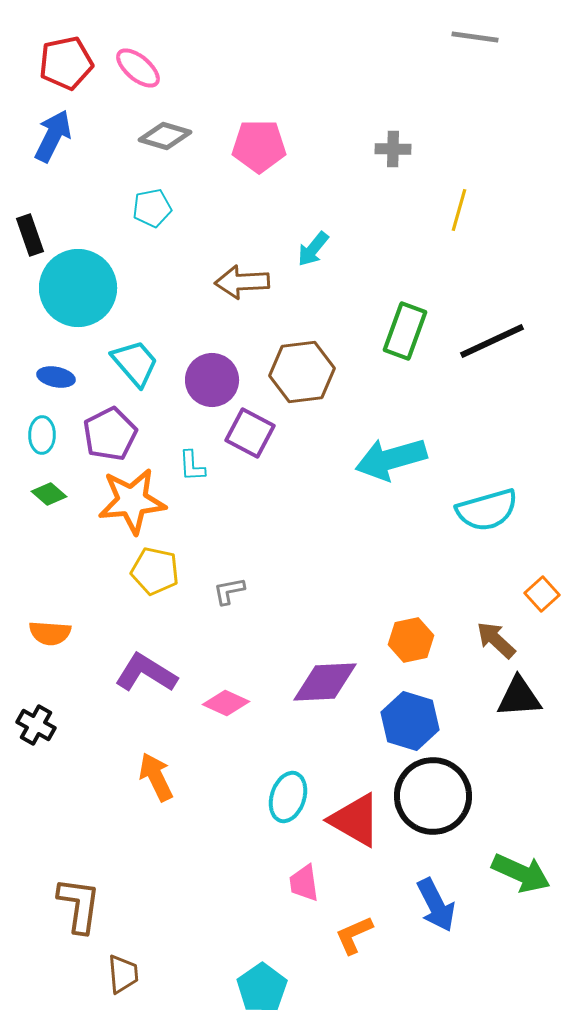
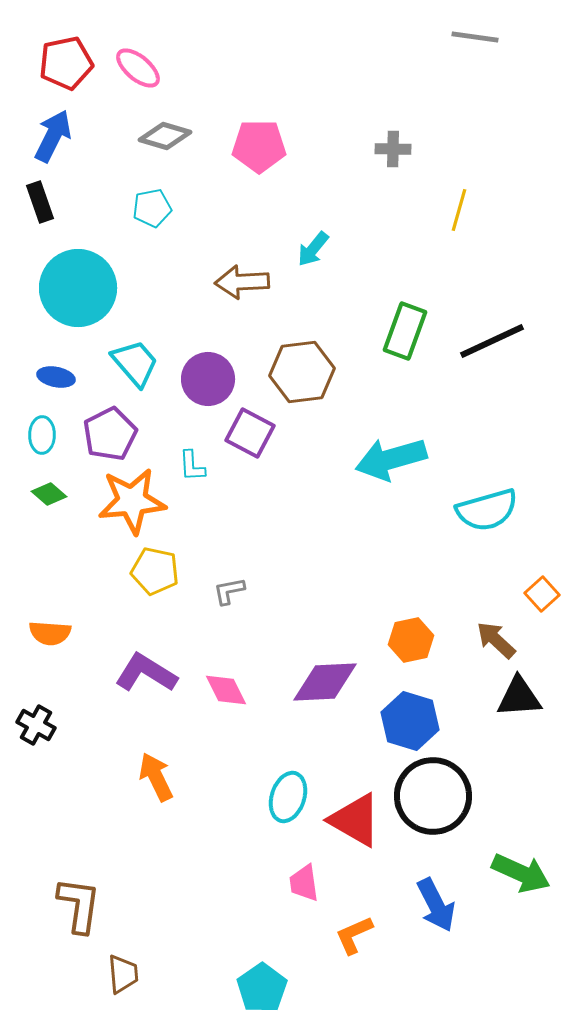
black rectangle at (30, 235): moved 10 px right, 33 px up
purple circle at (212, 380): moved 4 px left, 1 px up
pink diamond at (226, 703): moved 13 px up; rotated 39 degrees clockwise
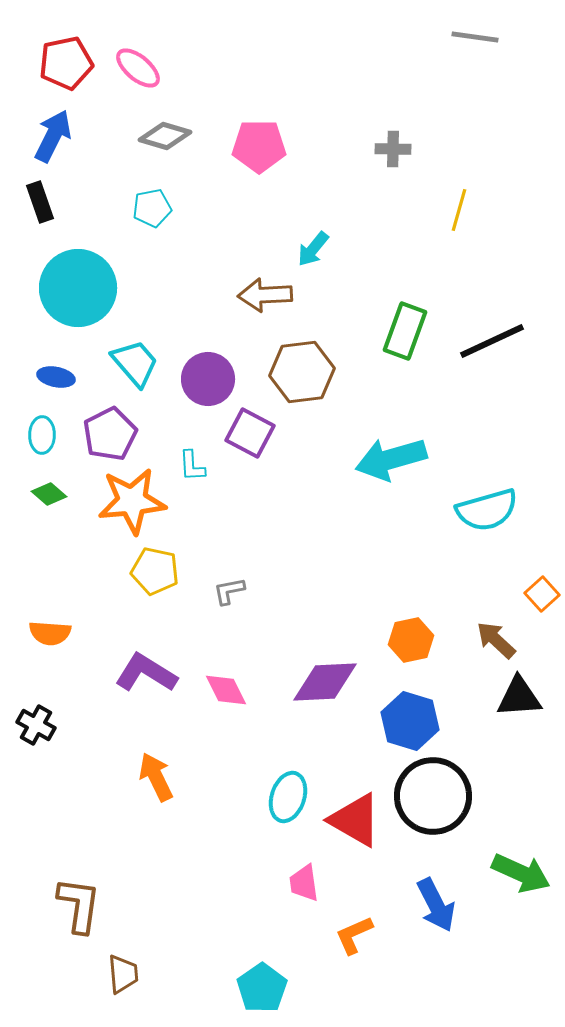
brown arrow at (242, 282): moved 23 px right, 13 px down
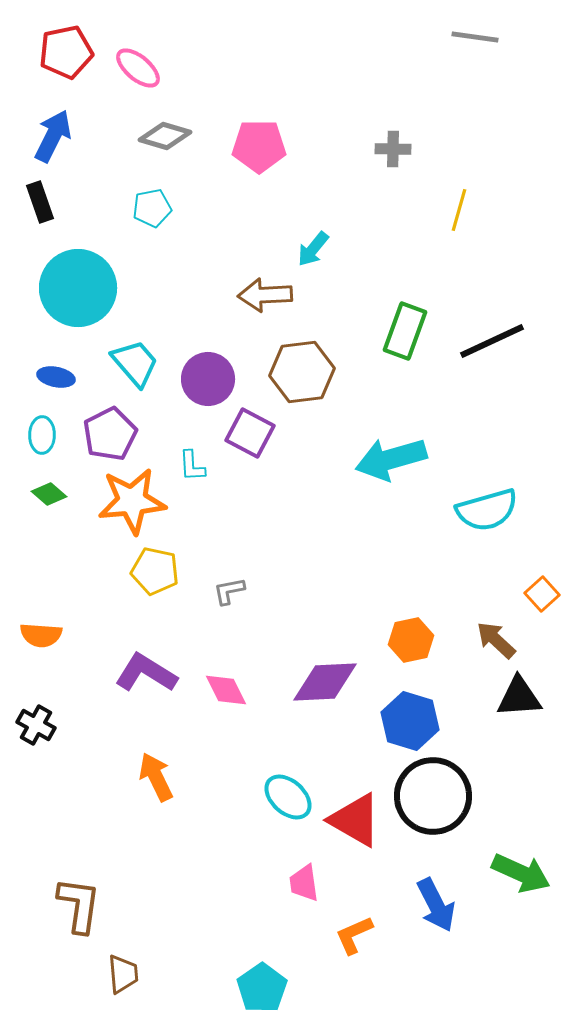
red pentagon at (66, 63): moved 11 px up
orange semicircle at (50, 633): moved 9 px left, 2 px down
cyan ellipse at (288, 797): rotated 66 degrees counterclockwise
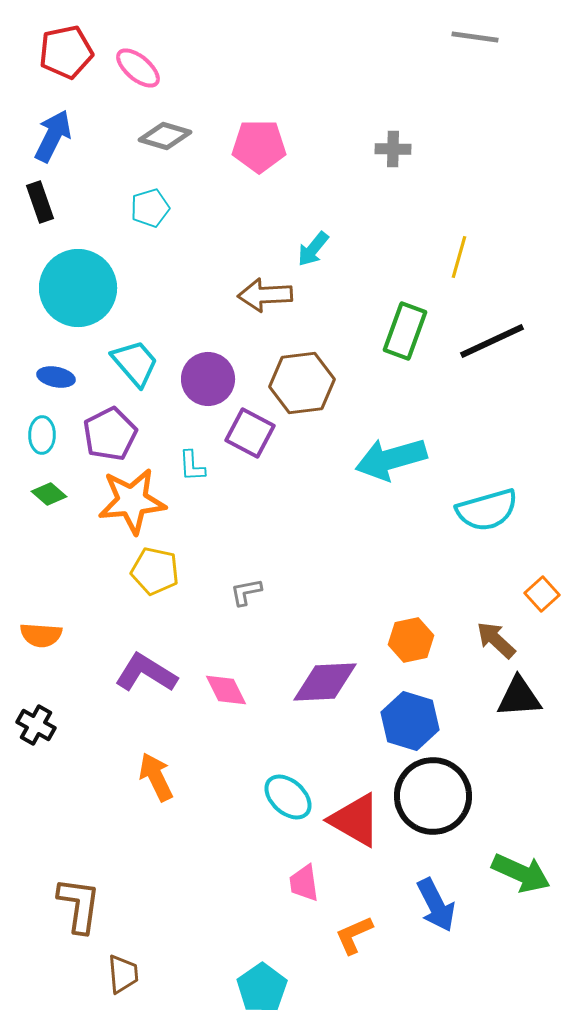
cyan pentagon at (152, 208): moved 2 px left; rotated 6 degrees counterclockwise
yellow line at (459, 210): moved 47 px down
brown hexagon at (302, 372): moved 11 px down
gray L-shape at (229, 591): moved 17 px right, 1 px down
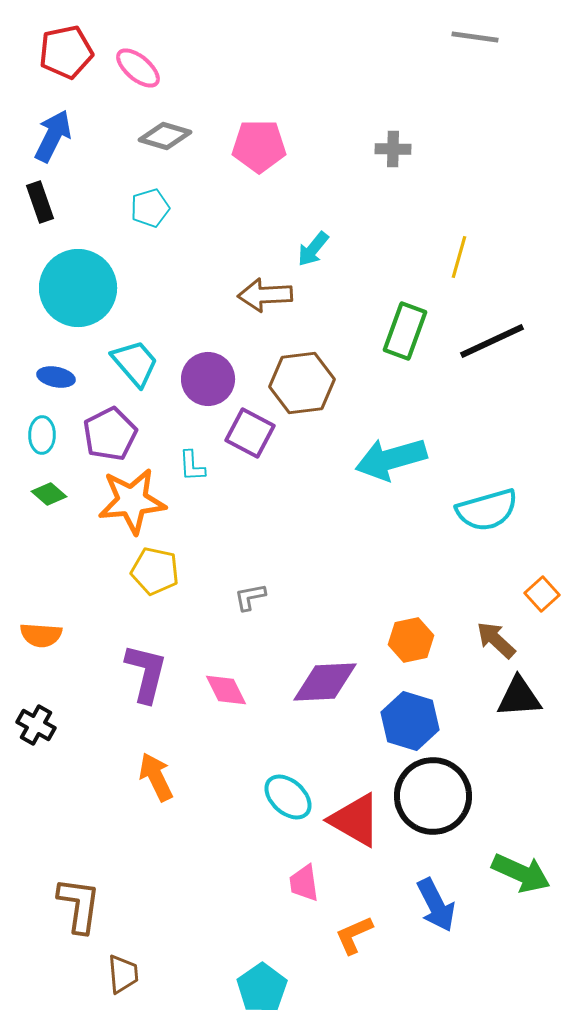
gray L-shape at (246, 592): moved 4 px right, 5 px down
purple L-shape at (146, 673): rotated 72 degrees clockwise
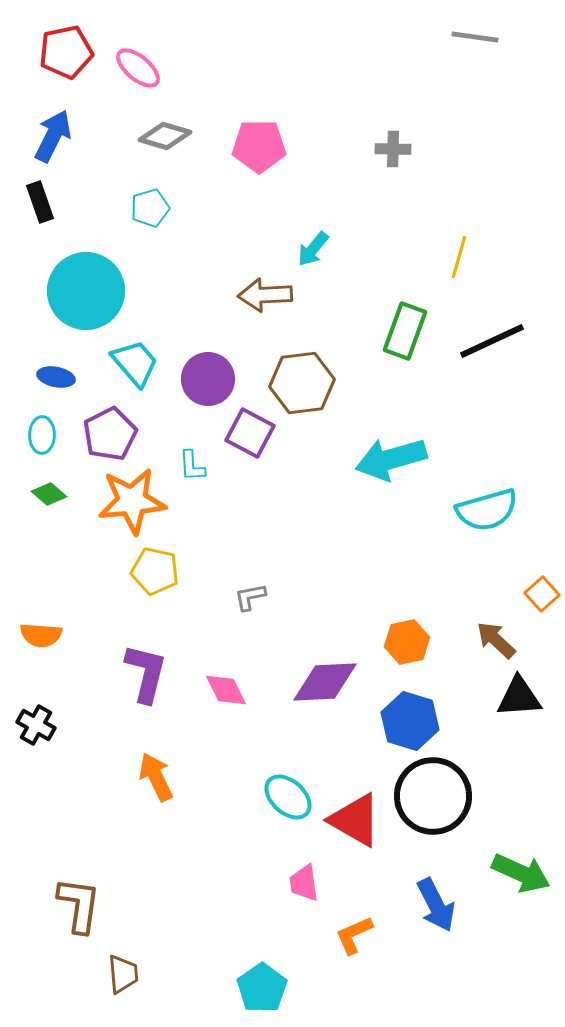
cyan circle at (78, 288): moved 8 px right, 3 px down
orange hexagon at (411, 640): moved 4 px left, 2 px down
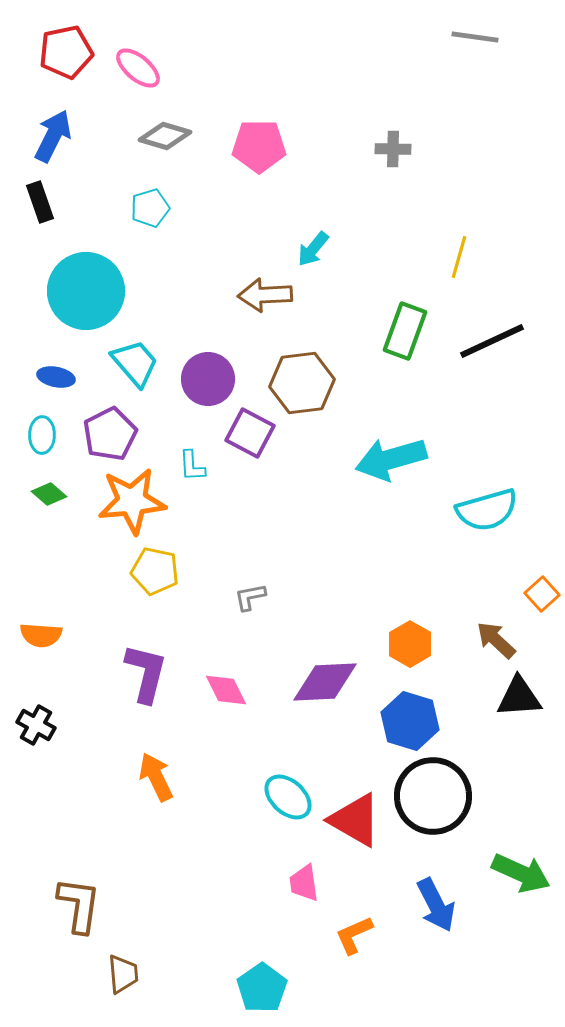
orange hexagon at (407, 642): moved 3 px right, 2 px down; rotated 18 degrees counterclockwise
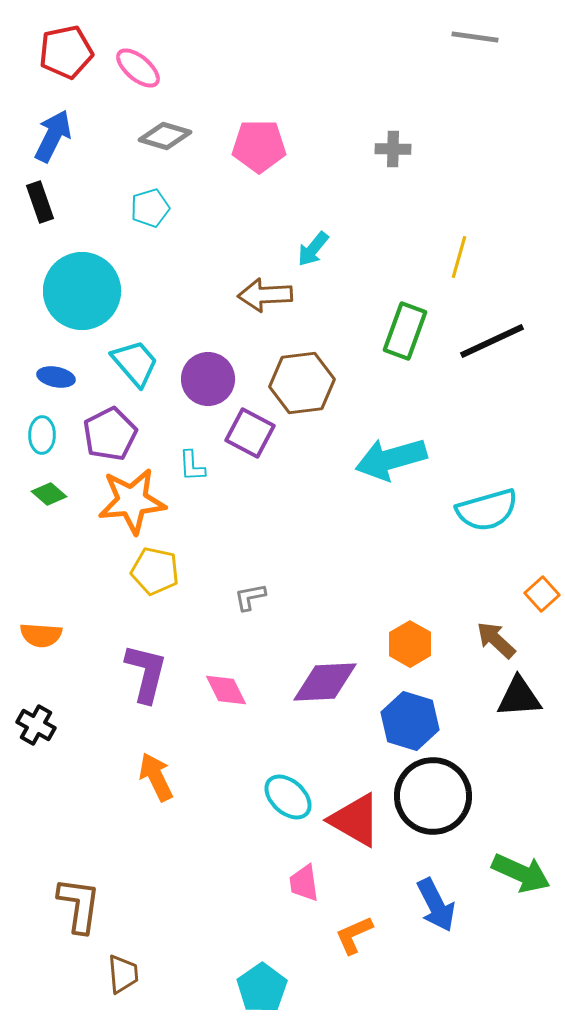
cyan circle at (86, 291): moved 4 px left
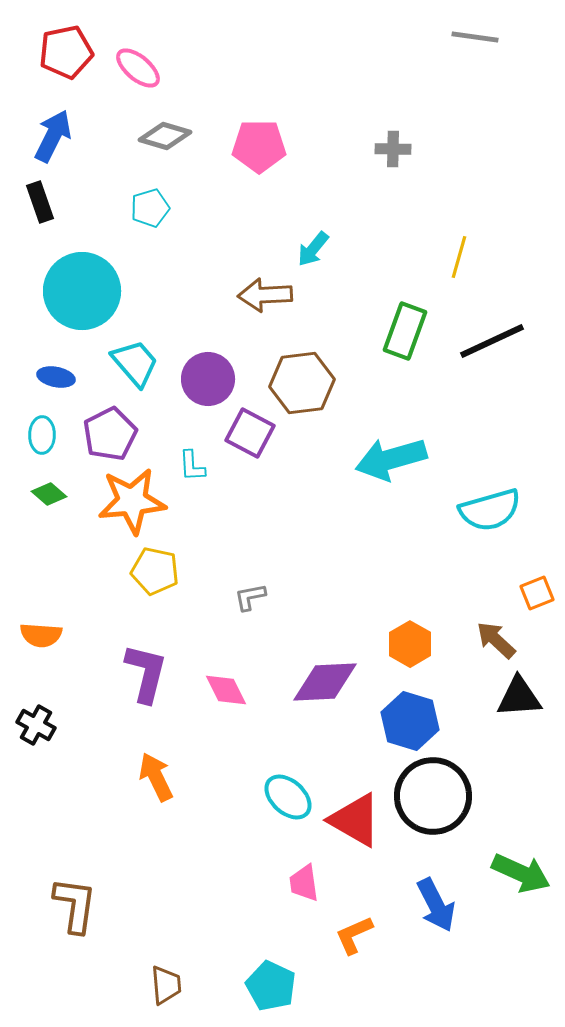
cyan semicircle at (487, 510): moved 3 px right
orange square at (542, 594): moved 5 px left, 1 px up; rotated 20 degrees clockwise
brown L-shape at (79, 905): moved 4 px left
brown trapezoid at (123, 974): moved 43 px right, 11 px down
cyan pentagon at (262, 988): moved 9 px right, 2 px up; rotated 12 degrees counterclockwise
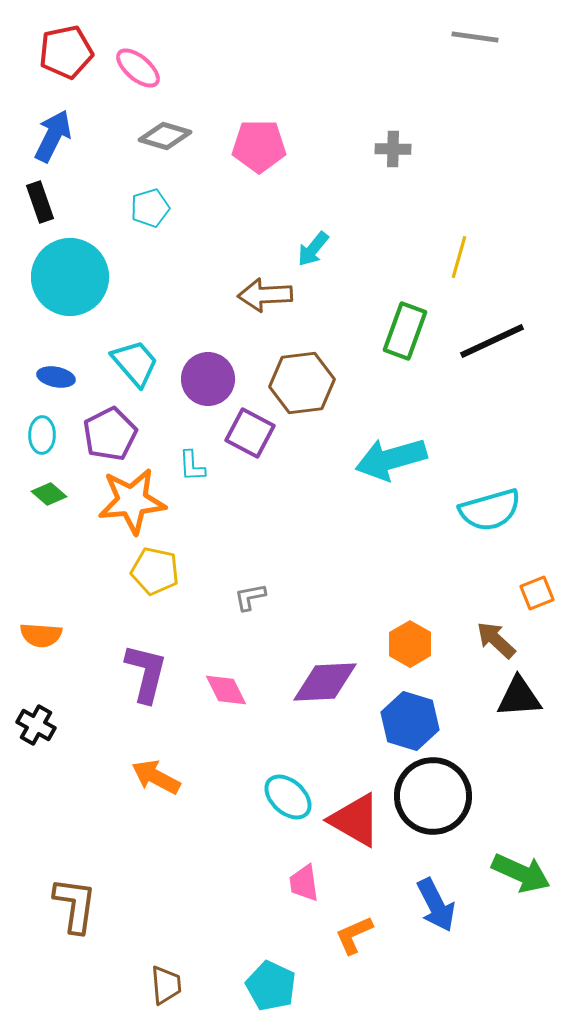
cyan circle at (82, 291): moved 12 px left, 14 px up
orange arrow at (156, 777): rotated 36 degrees counterclockwise
